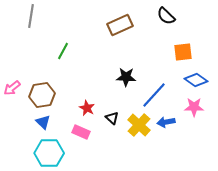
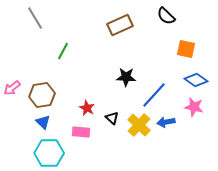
gray line: moved 4 px right, 2 px down; rotated 40 degrees counterclockwise
orange square: moved 3 px right, 3 px up; rotated 18 degrees clockwise
pink star: rotated 12 degrees clockwise
pink rectangle: rotated 18 degrees counterclockwise
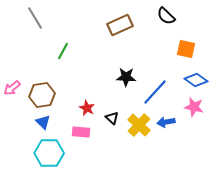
blue line: moved 1 px right, 3 px up
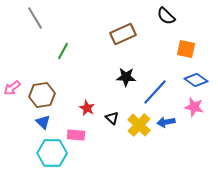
brown rectangle: moved 3 px right, 9 px down
pink rectangle: moved 5 px left, 3 px down
cyan hexagon: moved 3 px right
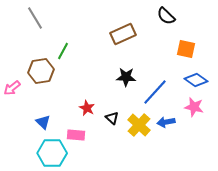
brown hexagon: moved 1 px left, 24 px up
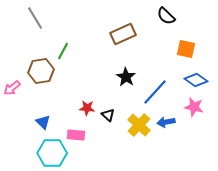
black star: rotated 30 degrees clockwise
red star: rotated 21 degrees counterclockwise
black triangle: moved 4 px left, 3 px up
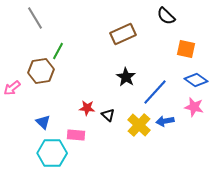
green line: moved 5 px left
blue arrow: moved 1 px left, 1 px up
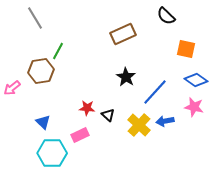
pink rectangle: moved 4 px right; rotated 30 degrees counterclockwise
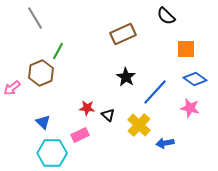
orange square: rotated 12 degrees counterclockwise
brown hexagon: moved 2 px down; rotated 15 degrees counterclockwise
blue diamond: moved 1 px left, 1 px up
pink star: moved 4 px left, 1 px down
blue arrow: moved 22 px down
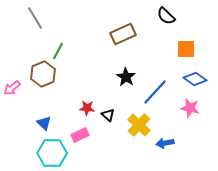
brown hexagon: moved 2 px right, 1 px down
blue triangle: moved 1 px right, 1 px down
